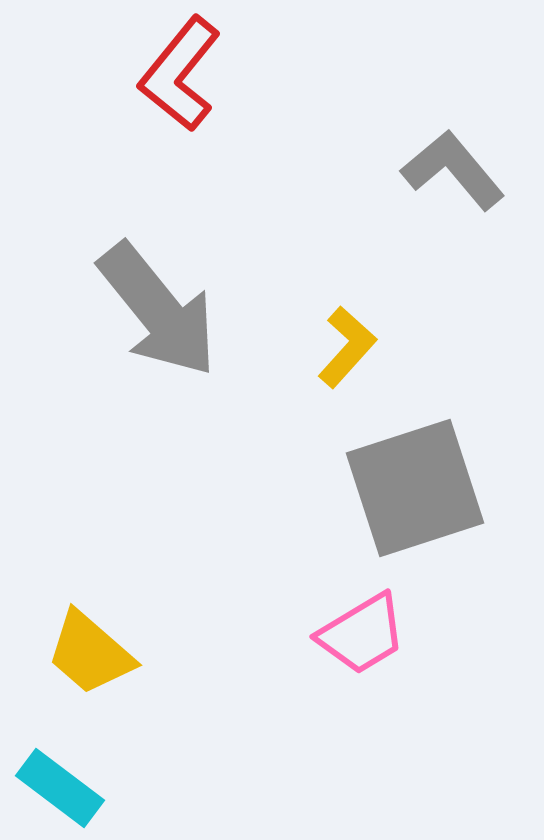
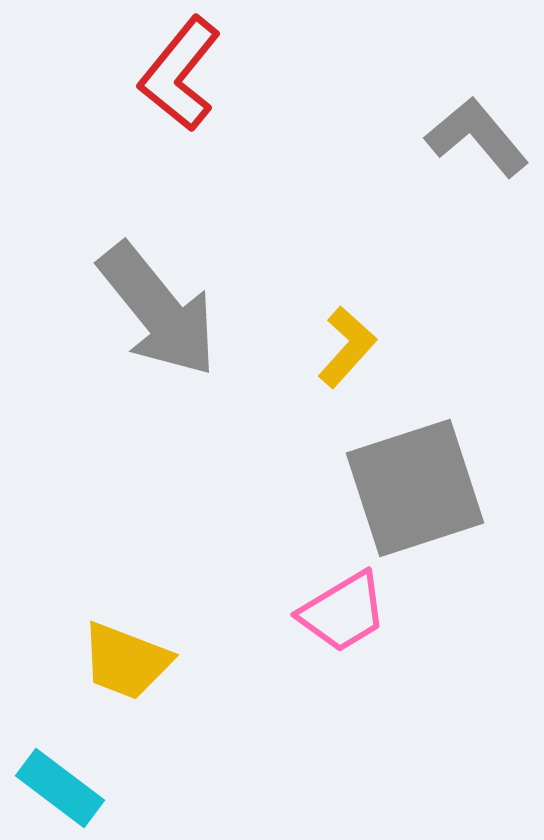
gray L-shape: moved 24 px right, 33 px up
pink trapezoid: moved 19 px left, 22 px up
yellow trapezoid: moved 36 px right, 8 px down; rotated 20 degrees counterclockwise
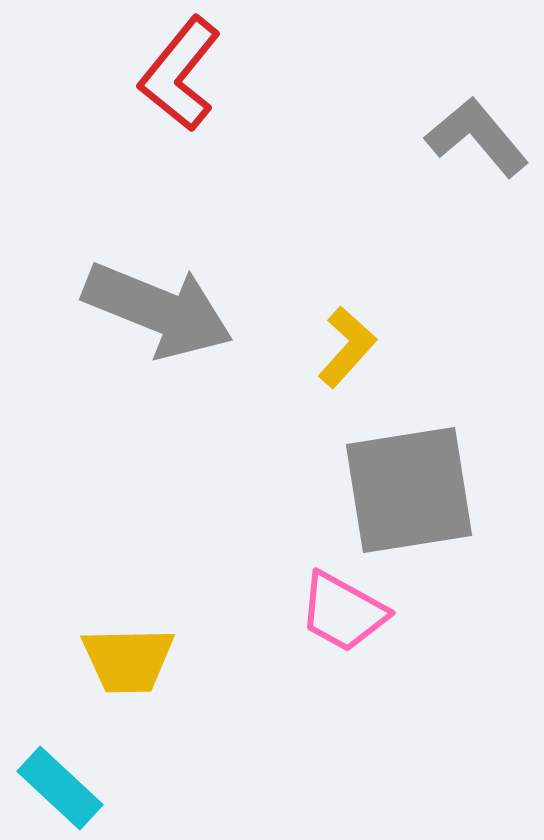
gray arrow: rotated 29 degrees counterclockwise
gray square: moved 6 px left, 2 px down; rotated 9 degrees clockwise
pink trapezoid: rotated 60 degrees clockwise
yellow trapezoid: moved 2 px right, 1 px up; rotated 22 degrees counterclockwise
cyan rectangle: rotated 6 degrees clockwise
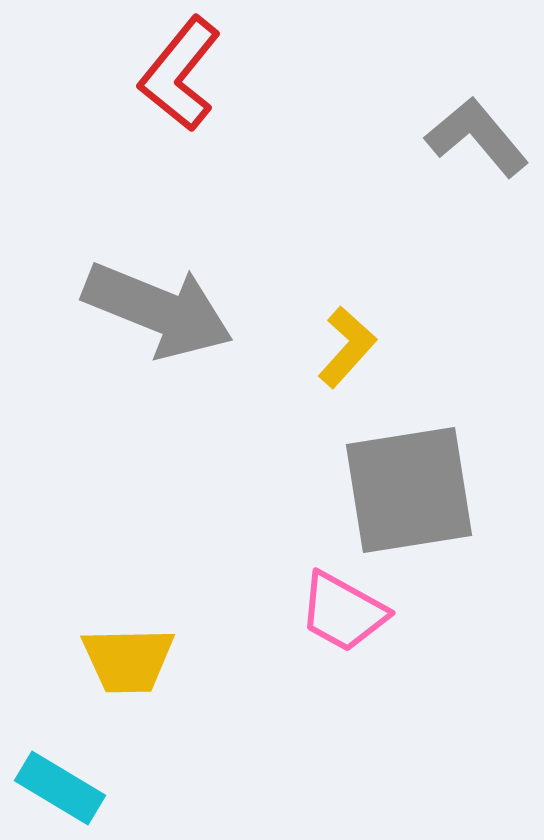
cyan rectangle: rotated 12 degrees counterclockwise
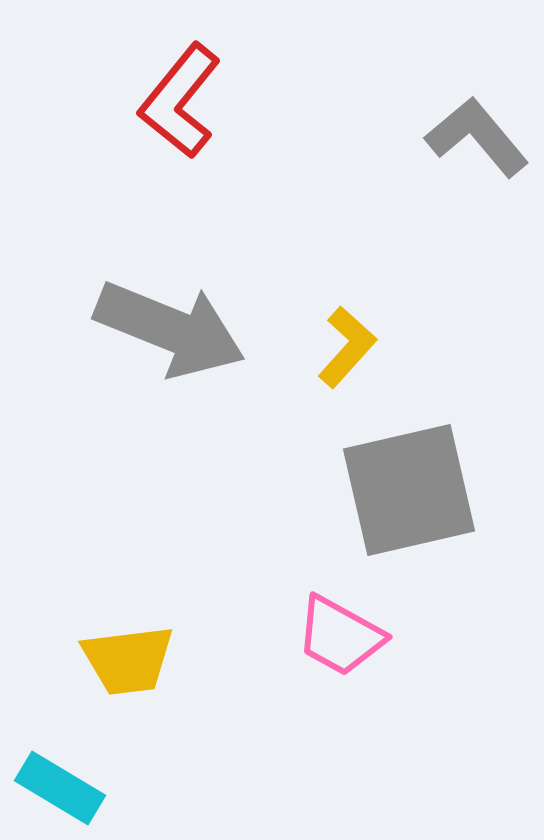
red L-shape: moved 27 px down
gray arrow: moved 12 px right, 19 px down
gray square: rotated 4 degrees counterclockwise
pink trapezoid: moved 3 px left, 24 px down
yellow trapezoid: rotated 6 degrees counterclockwise
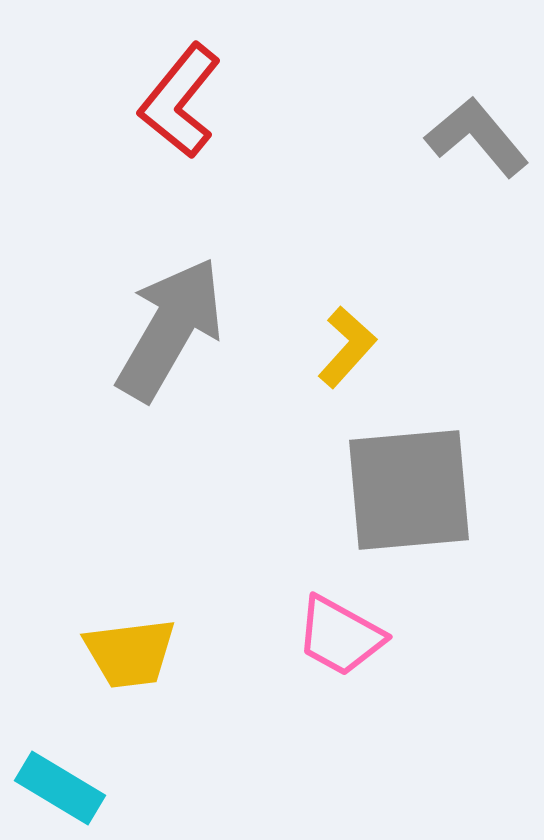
gray arrow: rotated 82 degrees counterclockwise
gray square: rotated 8 degrees clockwise
yellow trapezoid: moved 2 px right, 7 px up
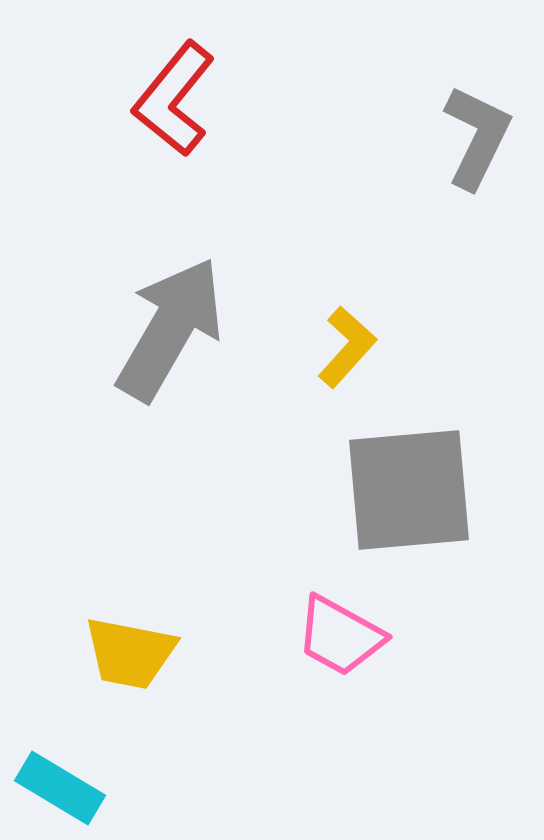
red L-shape: moved 6 px left, 2 px up
gray L-shape: rotated 66 degrees clockwise
yellow trapezoid: rotated 18 degrees clockwise
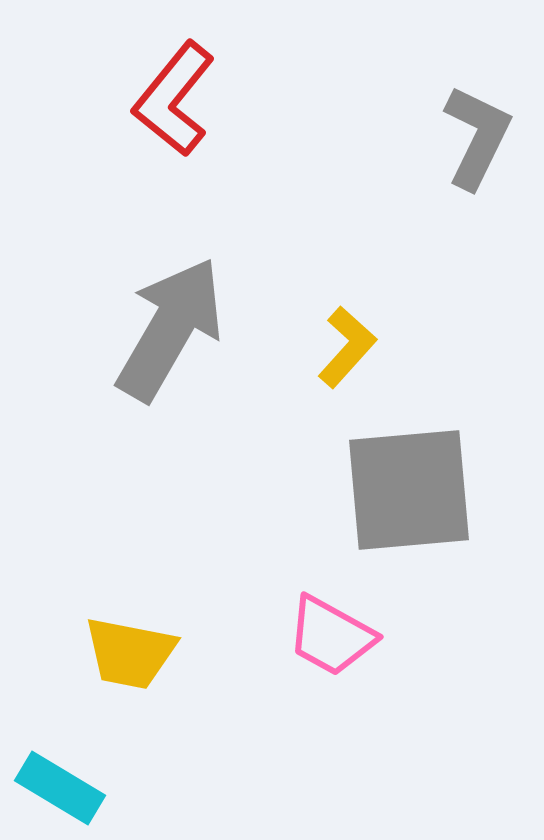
pink trapezoid: moved 9 px left
